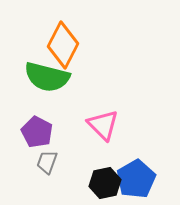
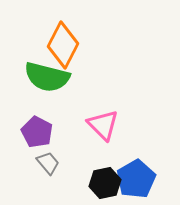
gray trapezoid: moved 1 px right, 1 px down; rotated 120 degrees clockwise
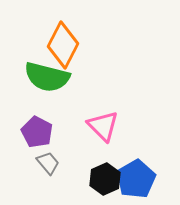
pink triangle: moved 1 px down
black hexagon: moved 4 px up; rotated 12 degrees counterclockwise
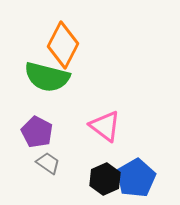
pink triangle: moved 2 px right; rotated 8 degrees counterclockwise
gray trapezoid: rotated 15 degrees counterclockwise
blue pentagon: moved 1 px up
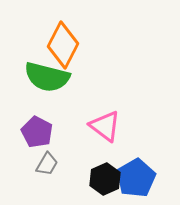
gray trapezoid: moved 1 px left, 1 px down; rotated 85 degrees clockwise
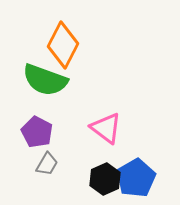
green semicircle: moved 2 px left, 3 px down; rotated 6 degrees clockwise
pink triangle: moved 1 px right, 2 px down
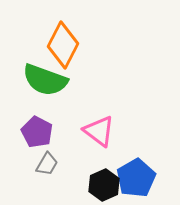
pink triangle: moved 7 px left, 3 px down
black hexagon: moved 1 px left, 6 px down
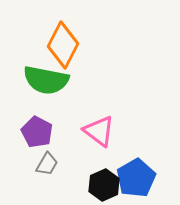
green semicircle: moved 1 px right; rotated 9 degrees counterclockwise
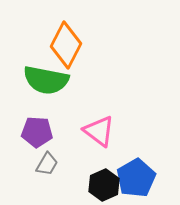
orange diamond: moved 3 px right
purple pentagon: rotated 24 degrees counterclockwise
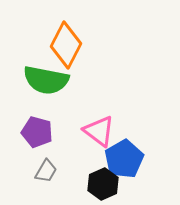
purple pentagon: rotated 12 degrees clockwise
gray trapezoid: moved 1 px left, 7 px down
blue pentagon: moved 12 px left, 19 px up
black hexagon: moved 1 px left, 1 px up
